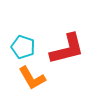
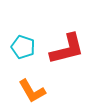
orange L-shape: moved 13 px down
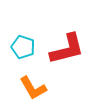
orange L-shape: moved 1 px right, 3 px up
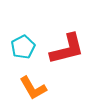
cyan pentagon: rotated 25 degrees clockwise
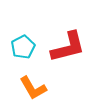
red L-shape: moved 1 px right, 2 px up
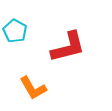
cyan pentagon: moved 8 px left, 16 px up; rotated 15 degrees counterclockwise
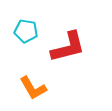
cyan pentagon: moved 11 px right; rotated 20 degrees counterclockwise
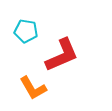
red L-shape: moved 6 px left, 8 px down; rotated 9 degrees counterclockwise
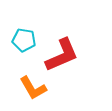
cyan pentagon: moved 2 px left, 9 px down
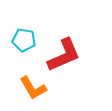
red L-shape: moved 2 px right
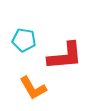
red L-shape: moved 1 px right, 1 px down; rotated 18 degrees clockwise
